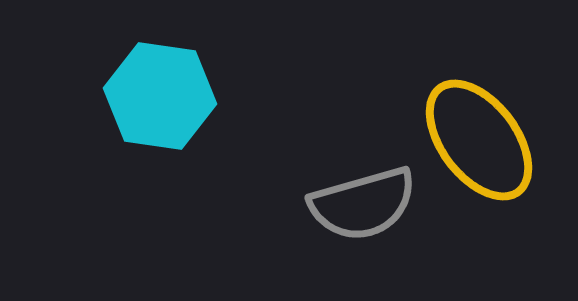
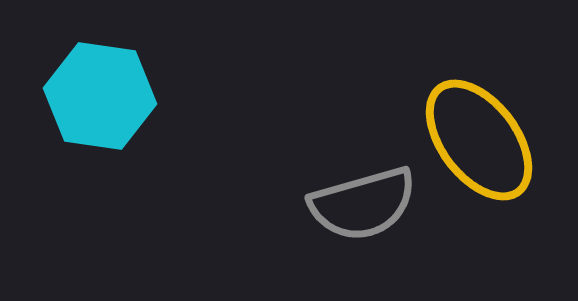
cyan hexagon: moved 60 px left
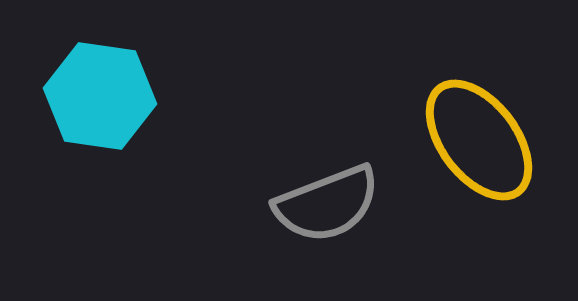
gray semicircle: moved 36 px left; rotated 5 degrees counterclockwise
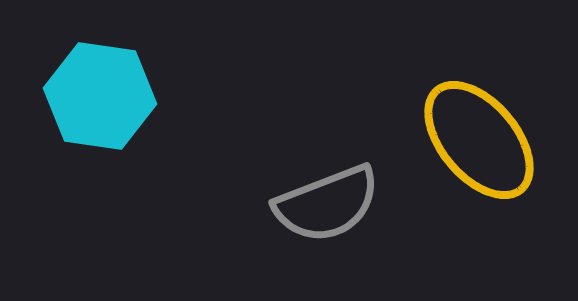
yellow ellipse: rotated 3 degrees counterclockwise
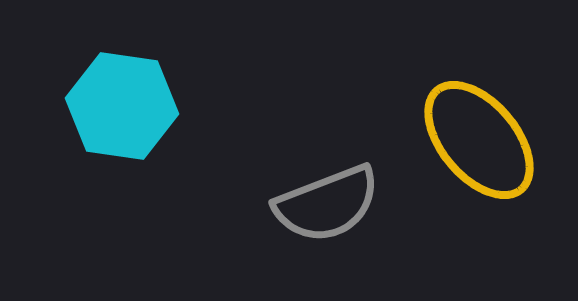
cyan hexagon: moved 22 px right, 10 px down
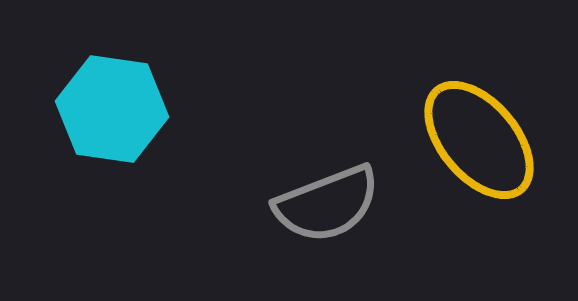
cyan hexagon: moved 10 px left, 3 px down
